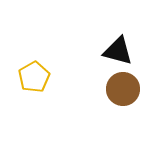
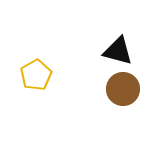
yellow pentagon: moved 2 px right, 2 px up
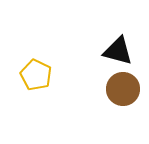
yellow pentagon: rotated 16 degrees counterclockwise
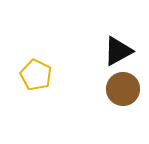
black triangle: rotated 44 degrees counterclockwise
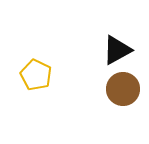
black triangle: moved 1 px left, 1 px up
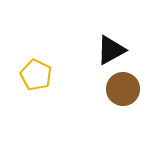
black triangle: moved 6 px left
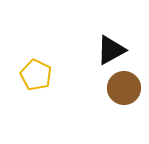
brown circle: moved 1 px right, 1 px up
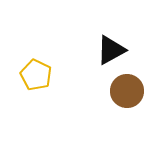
brown circle: moved 3 px right, 3 px down
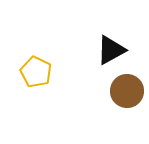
yellow pentagon: moved 3 px up
